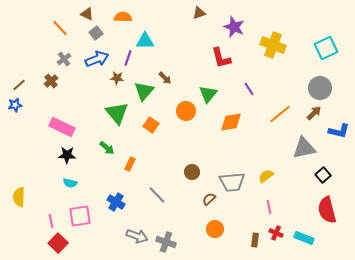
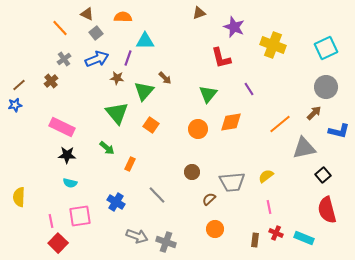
gray circle at (320, 88): moved 6 px right, 1 px up
orange circle at (186, 111): moved 12 px right, 18 px down
orange line at (280, 114): moved 10 px down
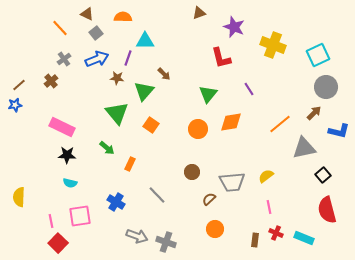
cyan square at (326, 48): moved 8 px left, 7 px down
brown arrow at (165, 78): moved 1 px left, 4 px up
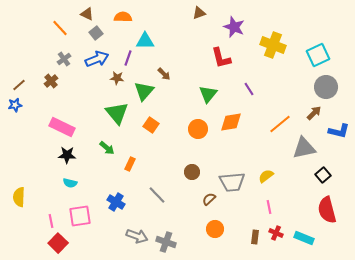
brown rectangle at (255, 240): moved 3 px up
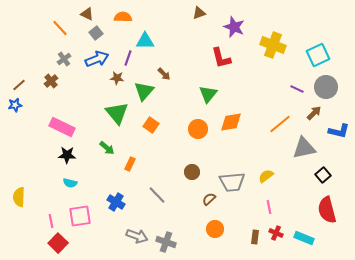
purple line at (249, 89): moved 48 px right; rotated 32 degrees counterclockwise
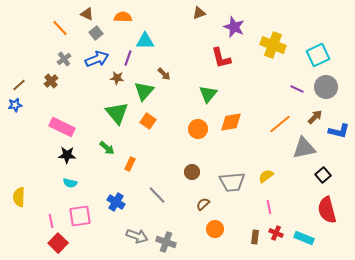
brown arrow at (314, 113): moved 1 px right, 4 px down
orange square at (151, 125): moved 3 px left, 4 px up
brown semicircle at (209, 199): moved 6 px left, 5 px down
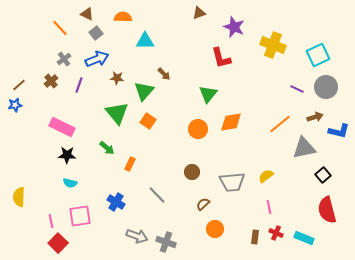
purple line at (128, 58): moved 49 px left, 27 px down
brown arrow at (315, 117): rotated 28 degrees clockwise
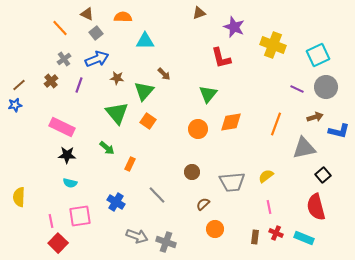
orange line at (280, 124): moved 4 px left; rotated 30 degrees counterclockwise
red semicircle at (327, 210): moved 11 px left, 3 px up
